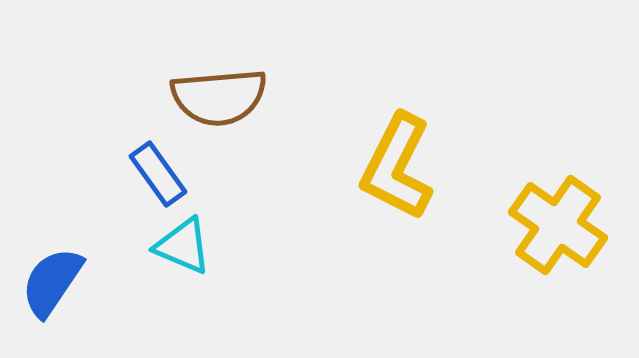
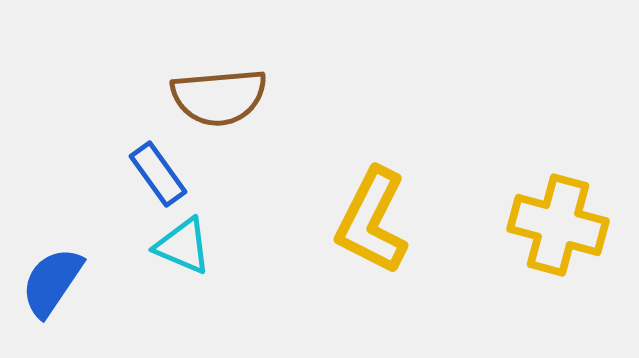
yellow L-shape: moved 25 px left, 54 px down
yellow cross: rotated 20 degrees counterclockwise
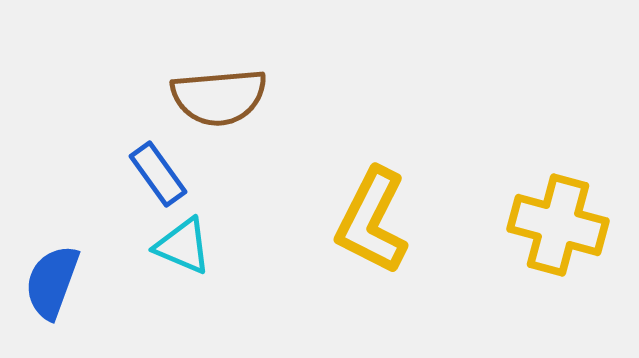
blue semicircle: rotated 14 degrees counterclockwise
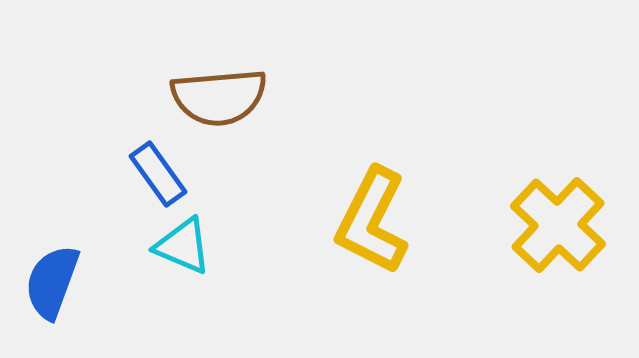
yellow cross: rotated 28 degrees clockwise
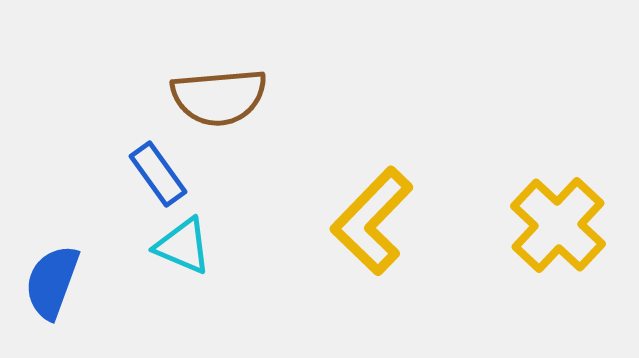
yellow L-shape: rotated 17 degrees clockwise
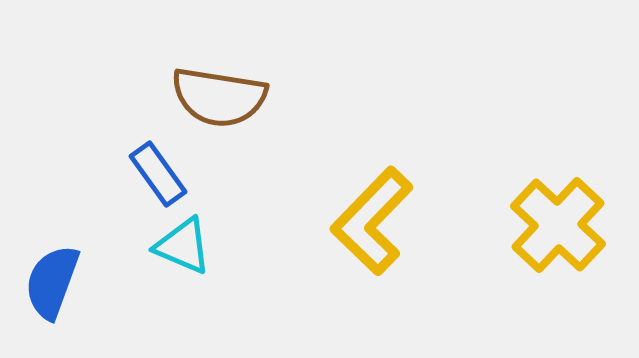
brown semicircle: rotated 14 degrees clockwise
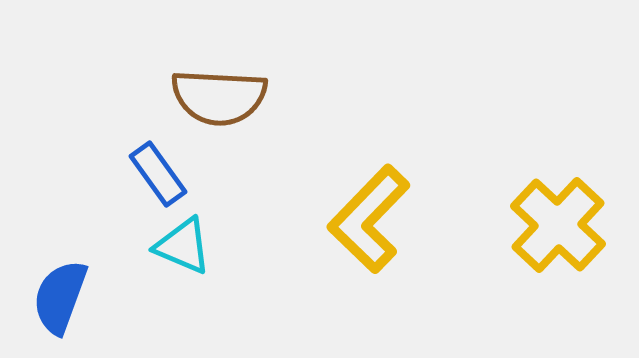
brown semicircle: rotated 6 degrees counterclockwise
yellow L-shape: moved 3 px left, 2 px up
blue semicircle: moved 8 px right, 15 px down
